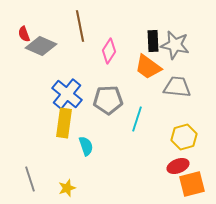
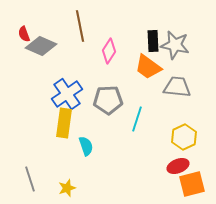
blue cross: rotated 16 degrees clockwise
yellow hexagon: rotated 10 degrees counterclockwise
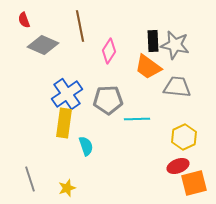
red semicircle: moved 14 px up
gray diamond: moved 2 px right, 1 px up
cyan line: rotated 70 degrees clockwise
orange square: moved 2 px right, 1 px up
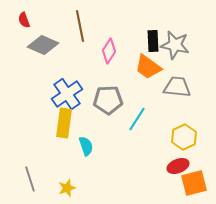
cyan line: rotated 55 degrees counterclockwise
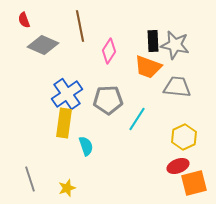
orange trapezoid: rotated 16 degrees counterclockwise
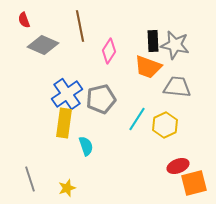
gray pentagon: moved 7 px left, 1 px up; rotated 12 degrees counterclockwise
yellow hexagon: moved 19 px left, 12 px up
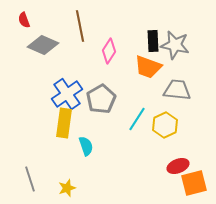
gray trapezoid: moved 3 px down
gray pentagon: rotated 16 degrees counterclockwise
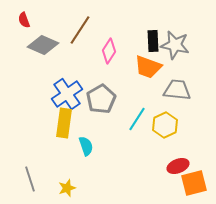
brown line: moved 4 px down; rotated 44 degrees clockwise
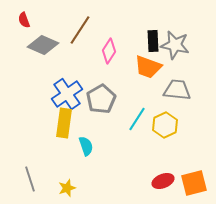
red ellipse: moved 15 px left, 15 px down
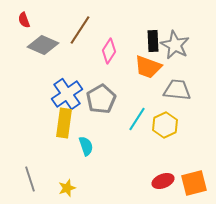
gray star: rotated 16 degrees clockwise
